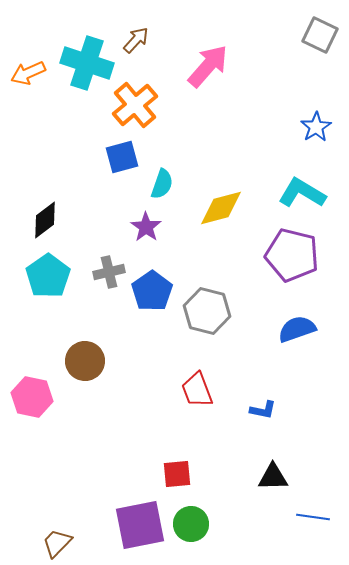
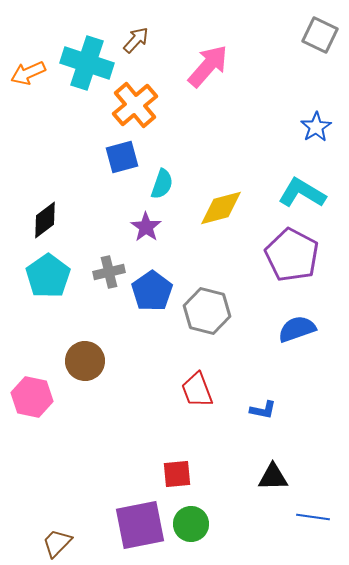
purple pentagon: rotated 14 degrees clockwise
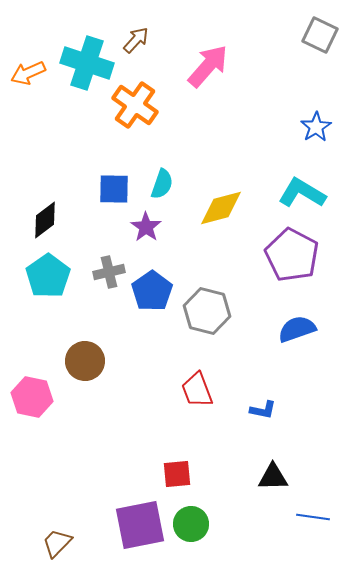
orange cross: rotated 15 degrees counterclockwise
blue square: moved 8 px left, 32 px down; rotated 16 degrees clockwise
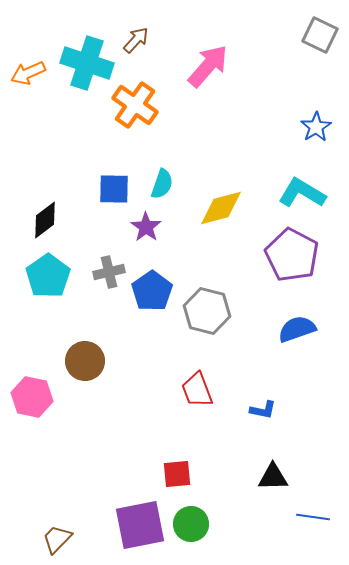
brown trapezoid: moved 4 px up
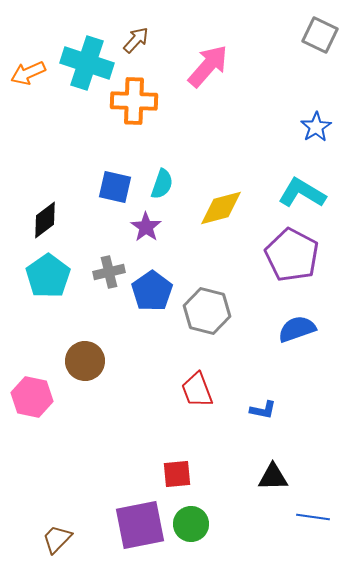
orange cross: moved 1 px left, 4 px up; rotated 33 degrees counterclockwise
blue square: moved 1 px right, 2 px up; rotated 12 degrees clockwise
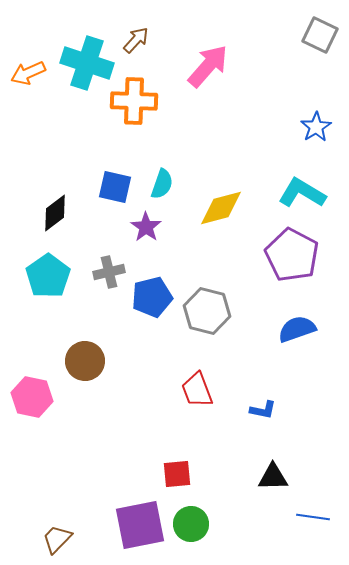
black diamond: moved 10 px right, 7 px up
blue pentagon: moved 6 px down; rotated 21 degrees clockwise
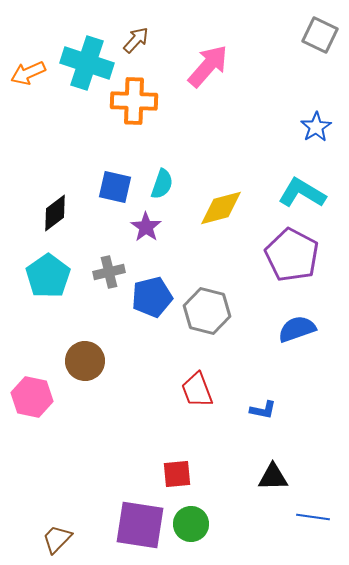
purple square: rotated 20 degrees clockwise
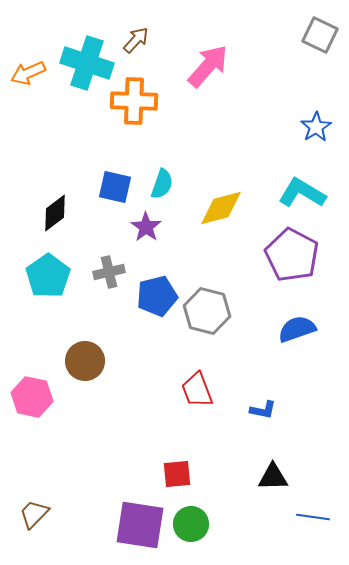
blue pentagon: moved 5 px right, 1 px up
brown trapezoid: moved 23 px left, 25 px up
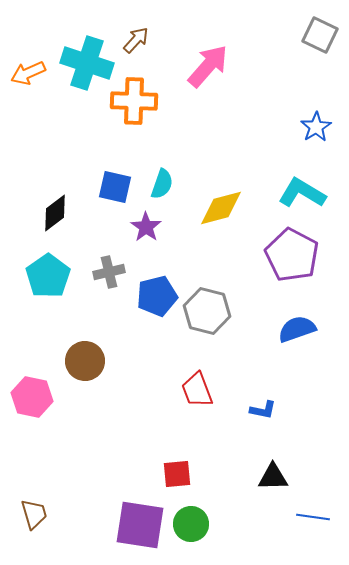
brown trapezoid: rotated 120 degrees clockwise
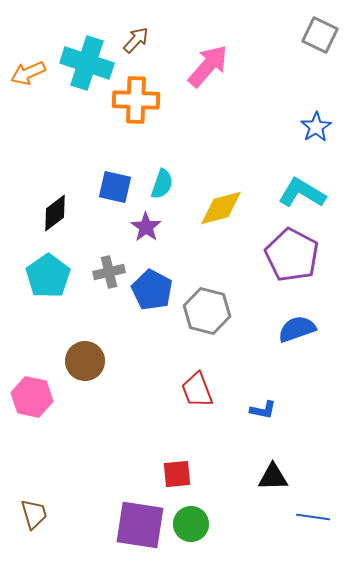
orange cross: moved 2 px right, 1 px up
blue pentagon: moved 5 px left, 6 px up; rotated 30 degrees counterclockwise
